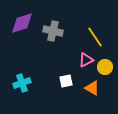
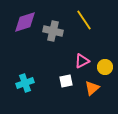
purple diamond: moved 3 px right, 1 px up
yellow line: moved 11 px left, 17 px up
pink triangle: moved 4 px left, 1 px down
cyan cross: moved 3 px right
orange triangle: rotated 49 degrees clockwise
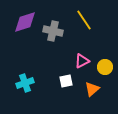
orange triangle: moved 1 px down
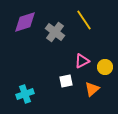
gray cross: moved 2 px right, 1 px down; rotated 24 degrees clockwise
cyan cross: moved 11 px down
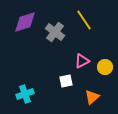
orange triangle: moved 8 px down
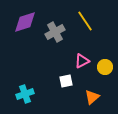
yellow line: moved 1 px right, 1 px down
gray cross: rotated 24 degrees clockwise
